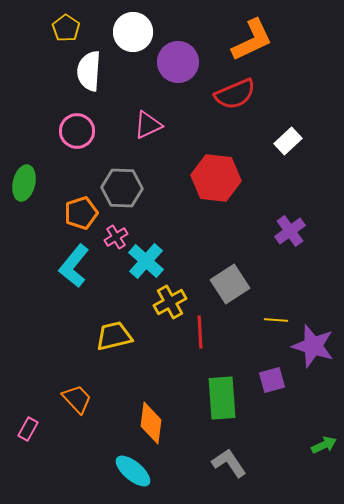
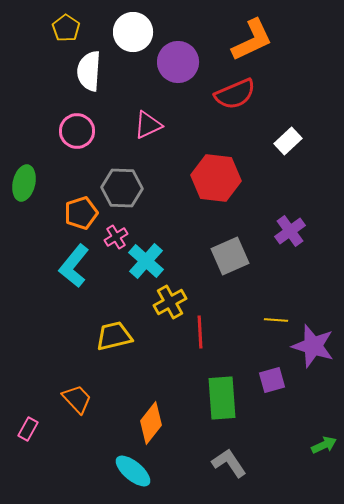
gray square: moved 28 px up; rotated 9 degrees clockwise
orange diamond: rotated 30 degrees clockwise
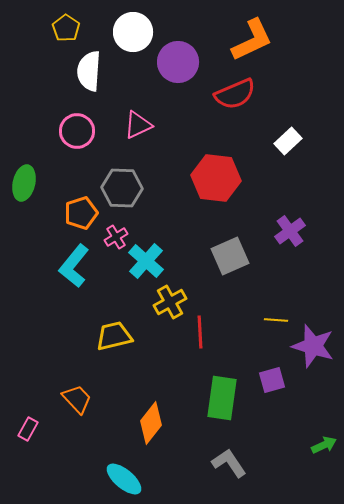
pink triangle: moved 10 px left
green rectangle: rotated 12 degrees clockwise
cyan ellipse: moved 9 px left, 8 px down
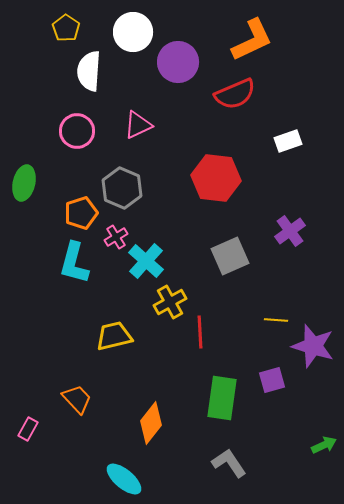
white rectangle: rotated 24 degrees clockwise
gray hexagon: rotated 21 degrees clockwise
cyan L-shape: moved 3 px up; rotated 24 degrees counterclockwise
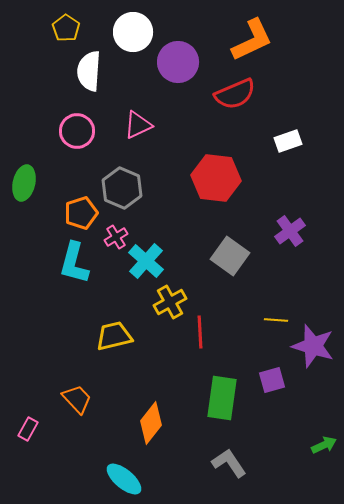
gray square: rotated 30 degrees counterclockwise
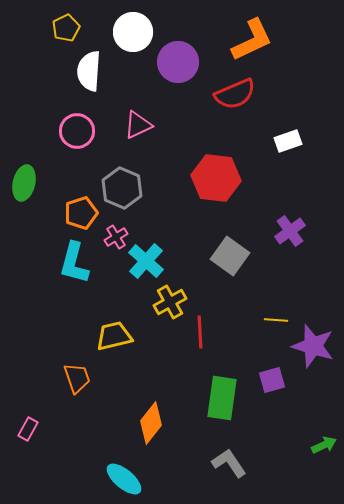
yellow pentagon: rotated 12 degrees clockwise
orange trapezoid: moved 21 px up; rotated 24 degrees clockwise
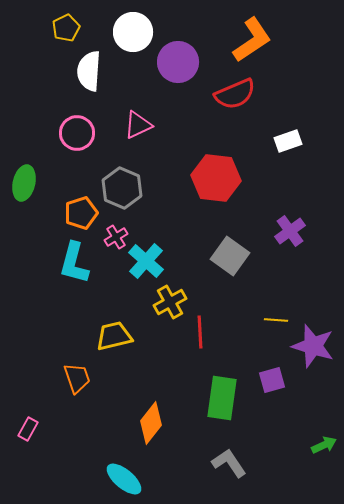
orange L-shape: rotated 9 degrees counterclockwise
pink circle: moved 2 px down
